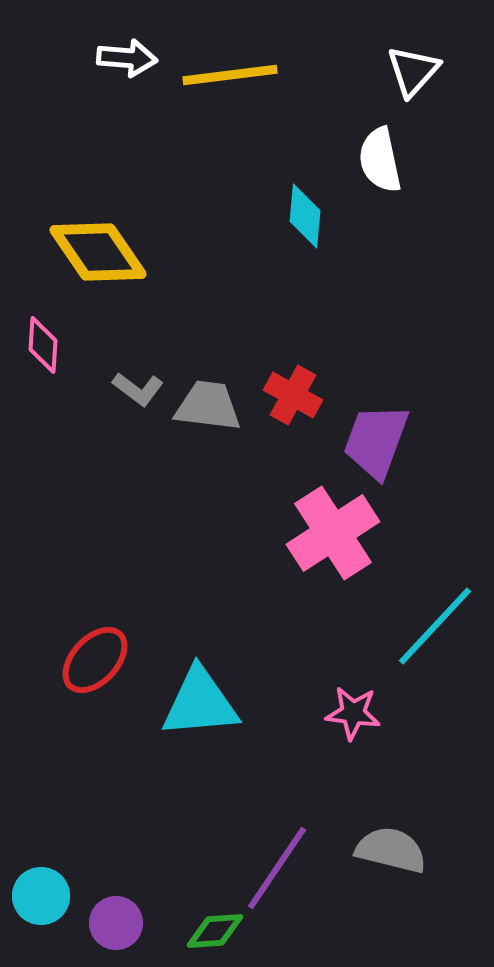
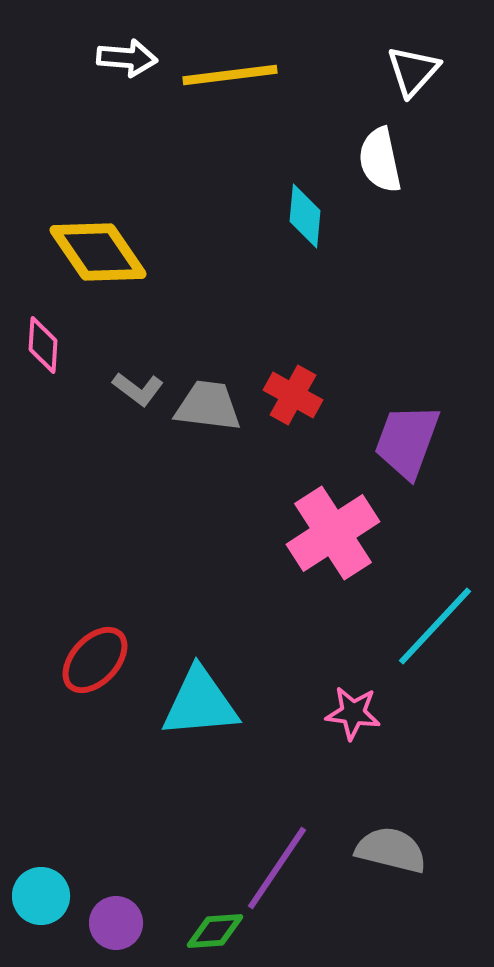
purple trapezoid: moved 31 px right
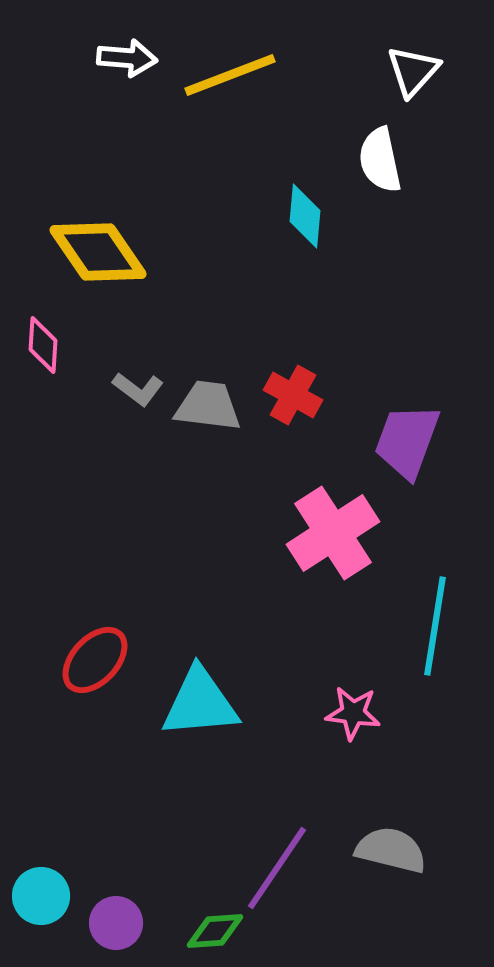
yellow line: rotated 14 degrees counterclockwise
cyan line: rotated 34 degrees counterclockwise
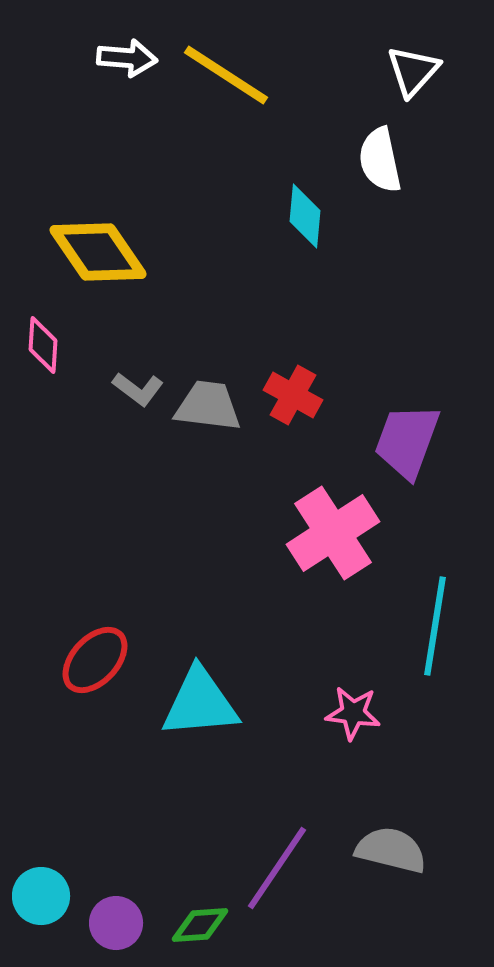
yellow line: moved 4 px left; rotated 54 degrees clockwise
green diamond: moved 15 px left, 6 px up
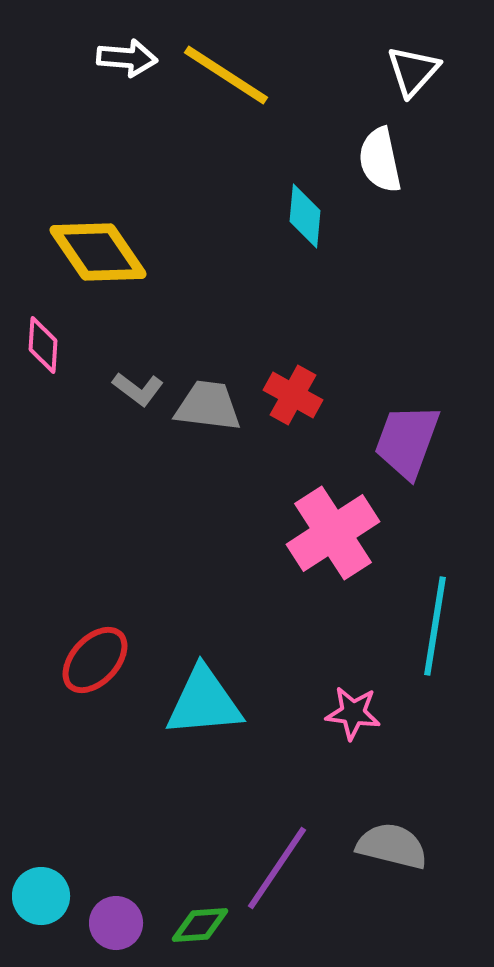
cyan triangle: moved 4 px right, 1 px up
gray semicircle: moved 1 px right, 4 px up
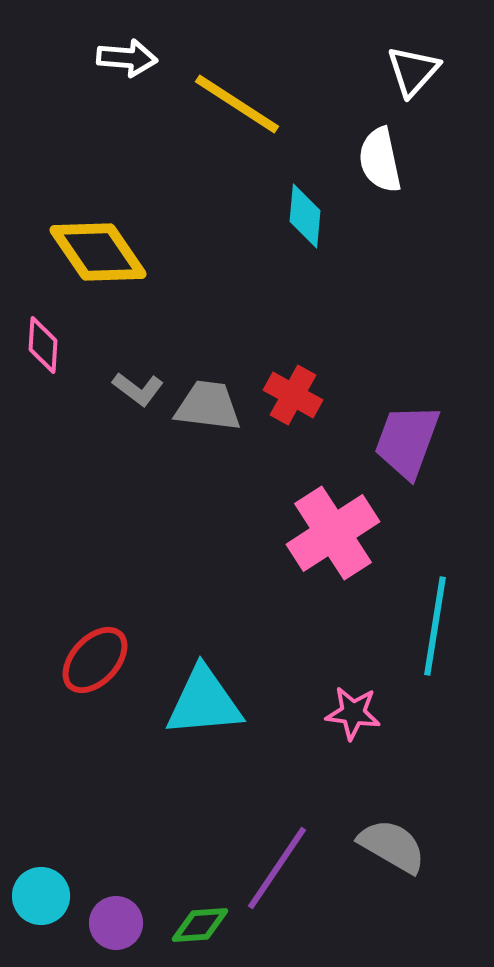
yellow line: moved 11 px right, 29 px down
gray semicircle: rotated 16 degrees clockwise
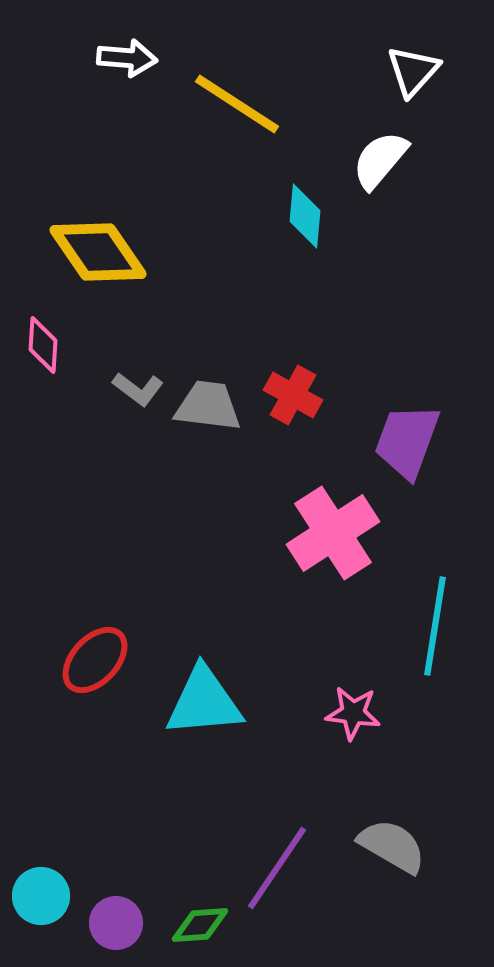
white semicircle: rotated 52 degrees clockwise
